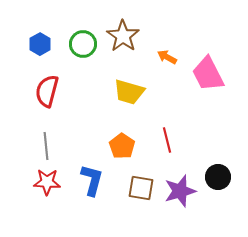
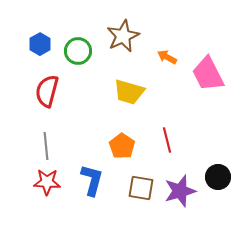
brown star: rotated 12 degrees clockwise
green circle: moved 5 px left, 7 px down
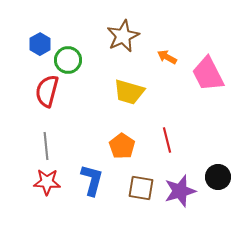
green circle: moved 10 px left, 9 px down
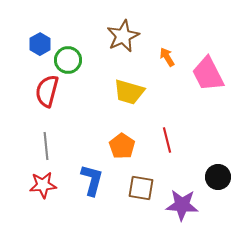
orange arrow: rotated 30 degrees clockwise
red star: moved 4 px left, 3 px down; rotated 8 degrees counterclockwise
purple star: moved 2 px right, 14 px down; rotated 20 degrees clockwise
